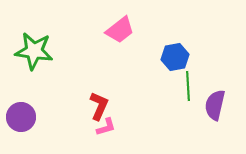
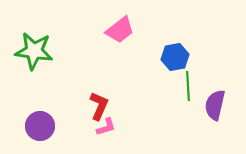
purple circle: moved 19 px right, 9 px down
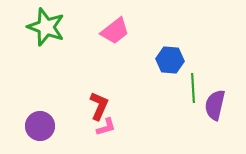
pink trapezoid: moved 5 px left, 1 px down
green star: moved 12 px right, 24 px up; rotated 12 degrees clockwise
blue hexagon: moved 5 px left, 3 px down; rotated 16 degrees clockwise
green line: moved 5 px right, 2 px down
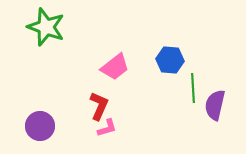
pink trapezoid: moved 36 px down
pink L-shape: moved 1 px right, 1 px down
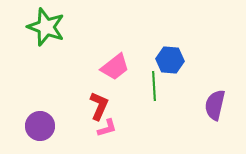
green line: moved 39 px left, 2 px up
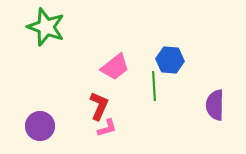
purple semicircle: rotated 12 degrees counterclockwise
